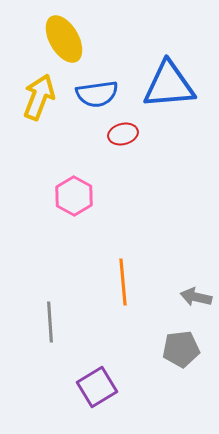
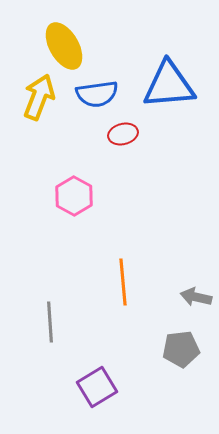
yellow ellipse: moved 7 px down
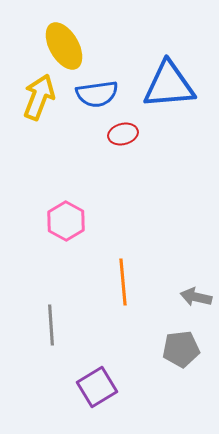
pink hexagon: moved 8 px left, 25 px down
gray line: moved 1 px right, 3 px down
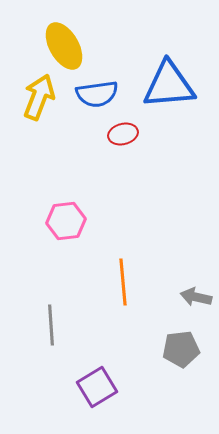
pink hexagon: rotated 24 degrees clockwise
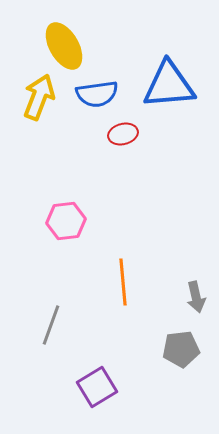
gray arrow: rotated 116 degrees counterclockwise
gray line: rotated 24 degrees clockwise
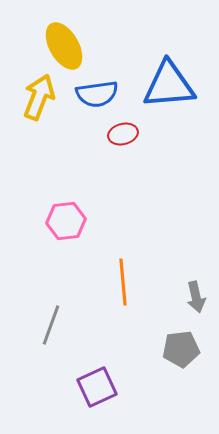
purple square: rotated 6 degrees clockwise
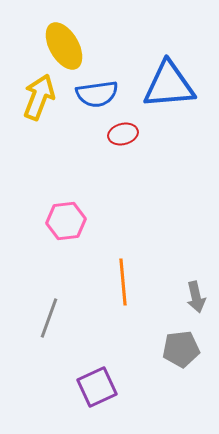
gray line: moved 2 px left, 7 px up
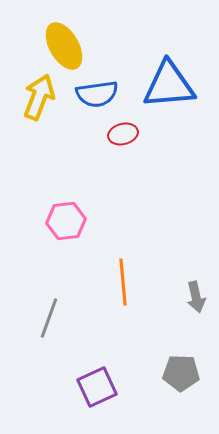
gray pentagon: moved 24 px down; rotated 9 degrees clockwise
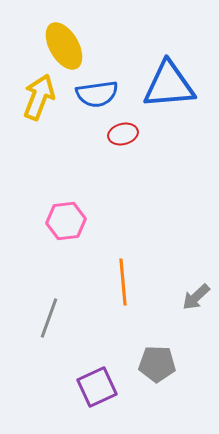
gray arrow: rotated 60 degrees clockwise
gray pentagon: moved 24 px left, 9 px up
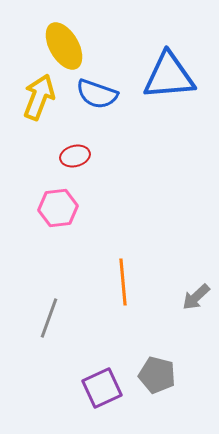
blue triangle: moved 9 px up
blue semicircle: rotated 27 degrees clockwise
red ellipse: moved 48 px left, 22 px down
pink hexagon: moved 8 px left, 13 px up
gray pentagon: moved 11 px down; rotated 12 degrees clockwise
purple square: moved 5 px right, 1 px down
